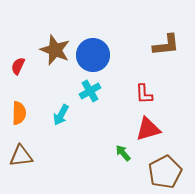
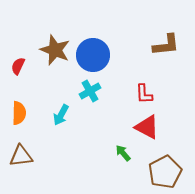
red triangle: moved 1 px left, 2 px up; rotated 44 degrees clockwise
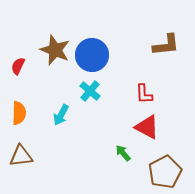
blue circle: moved 1 px left
cyan cross: rotated 20 degrees counterclockwise
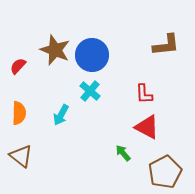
red semicircle: rotated 18 degrees clockwise
brown triangle: rotated 45 degrees clockwise
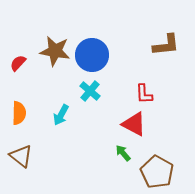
brown star: moved 1 px down; rotated 12 degrees counterclockwise
red semicircle: moved 3 px up
red triangle: moved 13 px left, 3 px up
brown pentagon: moved 8 px left; rotated 16 degrees counterclockwise
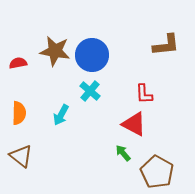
red semicircle: rotated 36 degrees clockwise
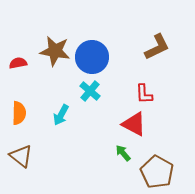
brown L-shape: moved 9 px left, 2 px down; rotated 20 degrees counterclockwise
blue circle: moved 2 px down
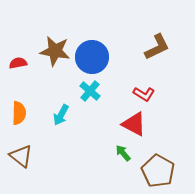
red L-shape: rotated 55 degrees counterclockwise
brown pentagon: moved 1 px right, 1 px up
